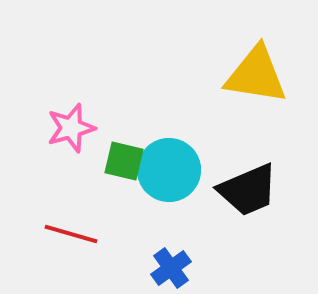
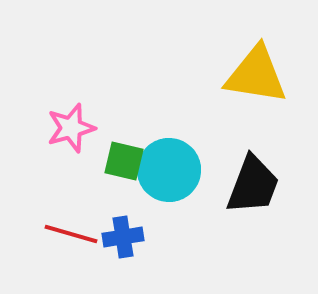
black trapezoid: moved 5 px right, 5 px up; rotated 46 degrees counterclockwise
blue cross: moved 48 px left, 31 px up; rotated 27 degrees clockwise
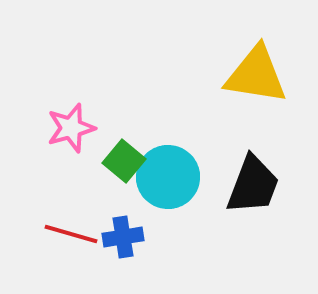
green square: rotated 27 degrees clockwise
cyan circle: moved 1 px left, 7 px down
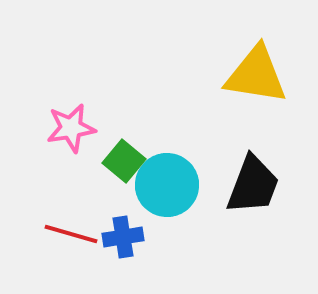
pink star: rotated 6 degrees clockwise
cyan circle: moved 1 px left, 8 px down
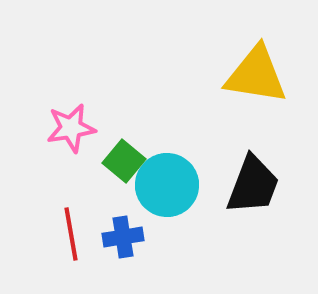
red line: rotated 64 degrees clockwise
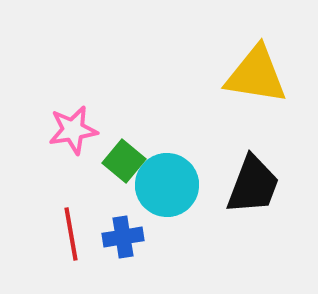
pink star: moved 2 px right, 2 px down
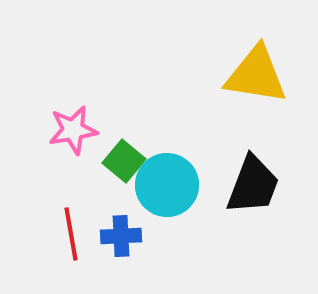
blue cross: moved 2 px left, 1 px up; rotated 6 degrees clockwise
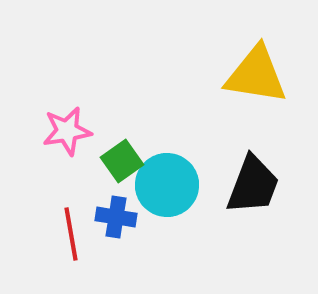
pink star: moved 6 px left, 1 px down
green square: moved 2 px left; rotated 15 degrees clockwise
blue cross: moved 5 px left, 19 px up; rotated 12 degrees clockwise
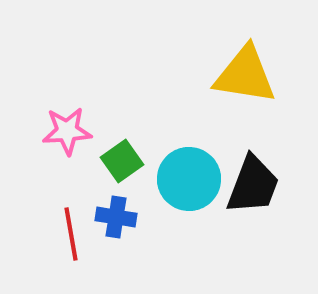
yellow triangle: moved 11 px left
pink star: rotated 6 degrees clockwise
cyan circle: moved 22 px right, 6 px up
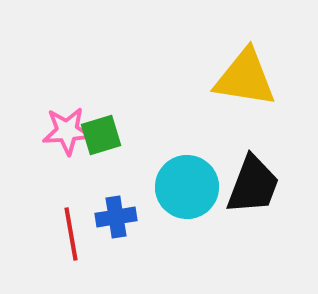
yellow triangle: moved 3 px down
green square: moved 21 px left, 26 px up; rotated 18 degrees clockwise
cyan circle: moved 2 px left, 8 px down
blue cross: rotated 18 degrees counterclockwise
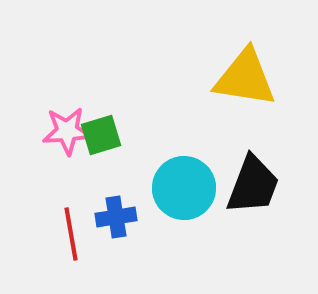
cyan circle: moved 3 px left, 1 px down
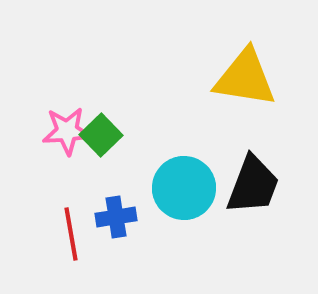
green square: rotated 27 degrees counterclockwise
